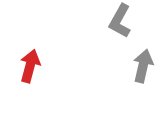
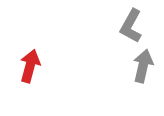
gray L-shape: moved 11 px right, 5 px down
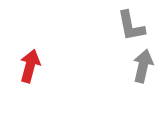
gray L-shape: rotated 40 degrees counterclockwise
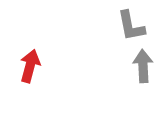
gray arrow: rotated 16 degrees counterclockwise
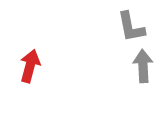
gray L-shape: moved 1 px down
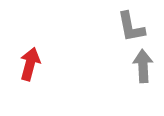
red arrow: moved 2 px up
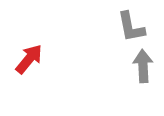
red arrow: moved 1 px left, 5 px up; rotated 24 degrees clockwise
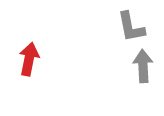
red arrow: rotated 28 degrees counterclockwise
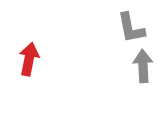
gray L-shape: moved 1 px down
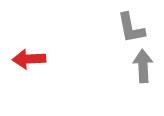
red arrow: rotated 104 degrees counterclockwise
